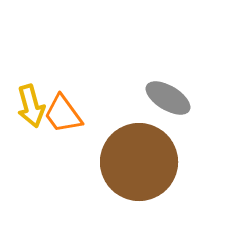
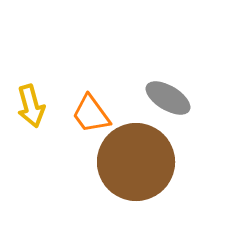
orange trapezoid: moved 28 px right
brown circle: moved 3 px left
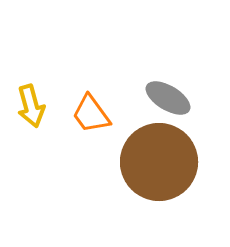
brown circle: moved 23 px right
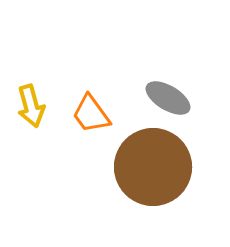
brown circle: moved 6 px left, 5 px down
